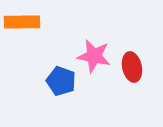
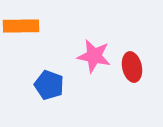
orange rectangle: moved 1 px left, 4 px down
blue pentagon: moved 12 px left, 4 px down
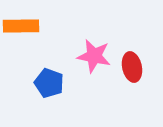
blue pentagon: moved 2 px up
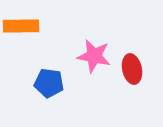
red ellipse: moved 2 px down
blue pentagon: rotated 12 degrees counterclockwise
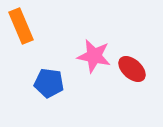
orange rectangle: rotated 68 degrees clockwise
red ellipse: rotated 36 degrees counterclockwise
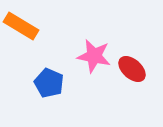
orange rectangle: rotated 36 degrees counterclockwise
blue pentagon: rotated 16 degrees clockwise
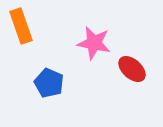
orange rectangle: rotated 40 degrees clockwise
pink star: moved 13 px up
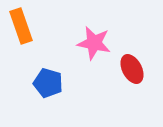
red ellipse: rotated 20 degrees clockwise
blue pentagon: moved 1 px left; rotated 8 degrees counterclockwise
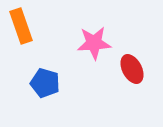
pink star: rotated 16 degrees counterclockwise
blue pentagon: moved 3 px left
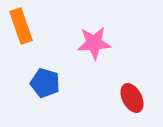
red ellipse: moved 29 px down
